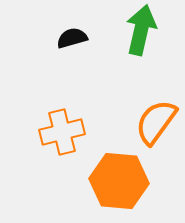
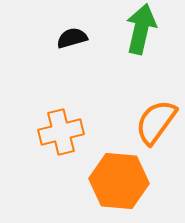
green arrow: moved 1 px up
orange cross: moved 1 px left
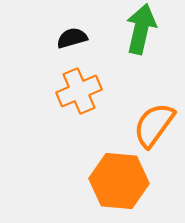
orange semicircle: moved 2 px left, 3 px down
orange cross: moved 18 px right, 41 px up; rotated 9 degrees counterclockwise
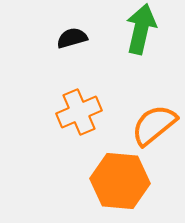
orange cross: moved 21 px down
orange semicircle: rotated 15 degrees clockwise
orange hexagon: moved 1 px right
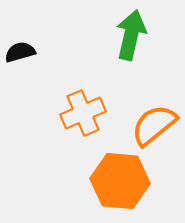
green arrow: moved 10 px left, 6 px down
black semicircle: moved 52 px left, 14 px down
orange cross: moved 4 px right, 1 px down
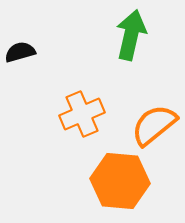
orange cross: moved 1 px left, 1 px down
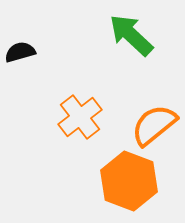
green arrow: rotated 60 degrees counterclockwise
orange cross: moved 2 px left, 3 px down; rotated 15 degrees counterclockwise
orange hexagon: moved 9 px right; rotated 16 degrees clockwise
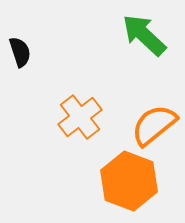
green arrow: moved 13 px right
black semicircle: rotated 88 degrees clockwise
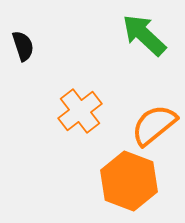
black semicircle: moved 3 px right, 6 px up
orange cross: moved 6 px up
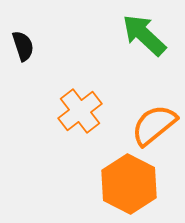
orange hexagon: moved 3 px down; rotated 6 degrees clockwise
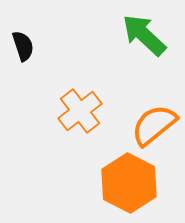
orange hexagon: moved 1 px up
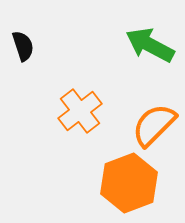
green arrow: moved 6 px right, 10 px down; rotated 15 degrees counterclockwise
orange semicircle: rotated 6 degrees counterclockwise
orange hexagon: rotated 12 degrees clockwise
